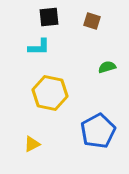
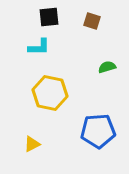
blue pentagon: rotated 24 degrees clockwise
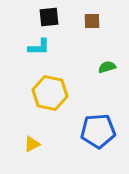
brown square: rotated 18 degrees counterclockwise
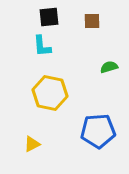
cyan L-shape: moved 3 px right, 1 px up; rotated 85 degrees clockwise
green semicircle: moved 2 px right
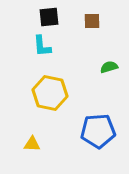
yellow triangle: rotated 30 degrees clockwise
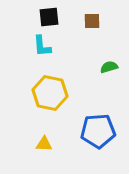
yellow triangle: moved 12 px right
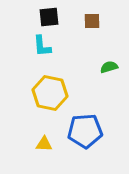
blue pentagon: moved 13 px left
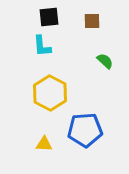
green semicircle: moved 4 px left, 6 px up; rotated 60 degrees clockwise
yellow hexagon: rotated 16 degrees clockwise
blue pentagon: moved 1 px up
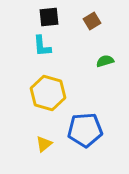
brown square: rotated 30 degrees counterclockwise
green semicircle: rotated 60 degrees counterclockwise
yellow hexagon: moved 2 px left; rotated 12 degrees counterclockwise
yellow triangle: rotated 42 degrees counterclockwise
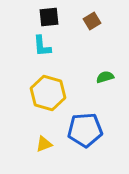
green semicircle: moved 16 px down
yellow triangle: rotated 18 degrees clockwise
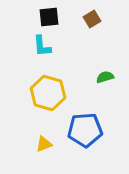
brown square: moved 2 px up
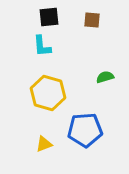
brown square: moved 1 px down; rotated 36 degrees clockwise
